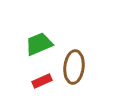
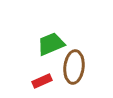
green trapezoid: moved 12 px right
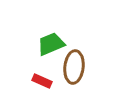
red rectangle: rotated 48 degrees clockwise
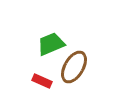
brown ellipse: rotated 24 degrees clockwise
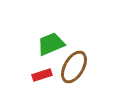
red rectangle: moved 6 px up; rotated 42 degrees counterclockwise
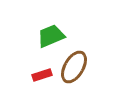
green trapezoid: moved 8 px up
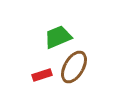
green trapezoid: moved 7 px right, 1 px down
